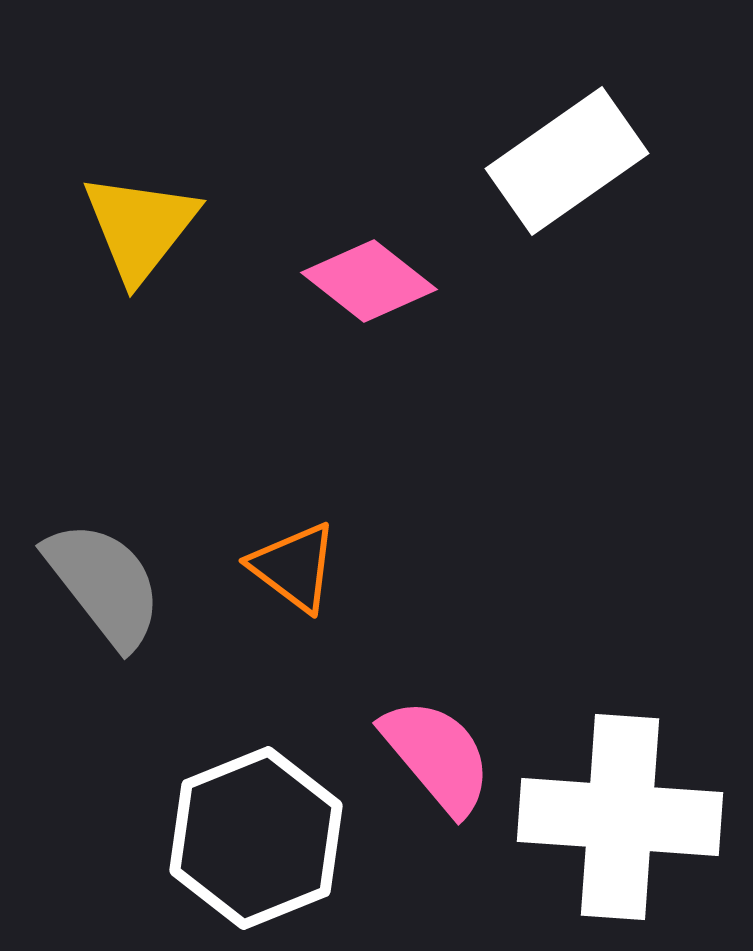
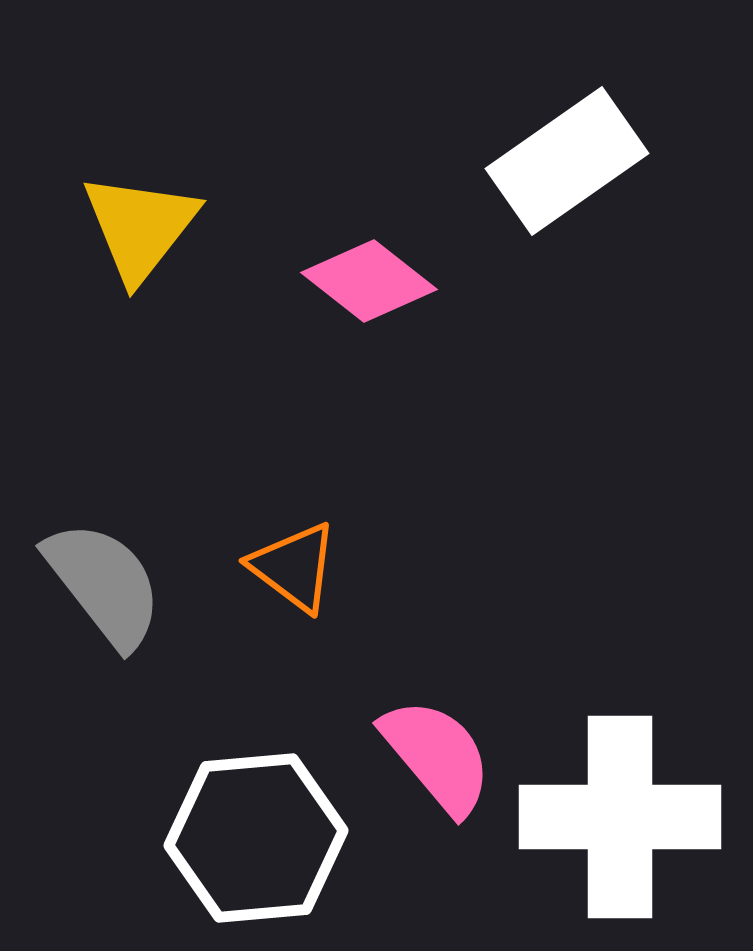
white cross: rotated 4 degrees counterclockwise
white hexagon: rotated 17 degrees clockwise
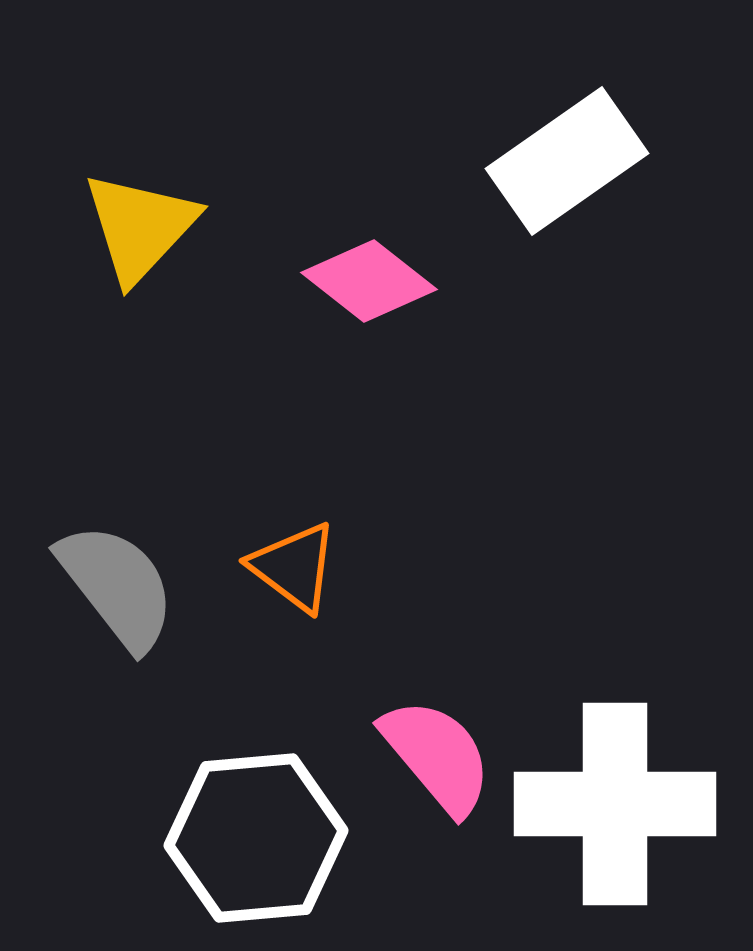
yellow triangle: rotated 5 degrees clockwise
gray semicircle: moved 13 px right, 2 px down
white cross: moved 5 px left, 13 px up
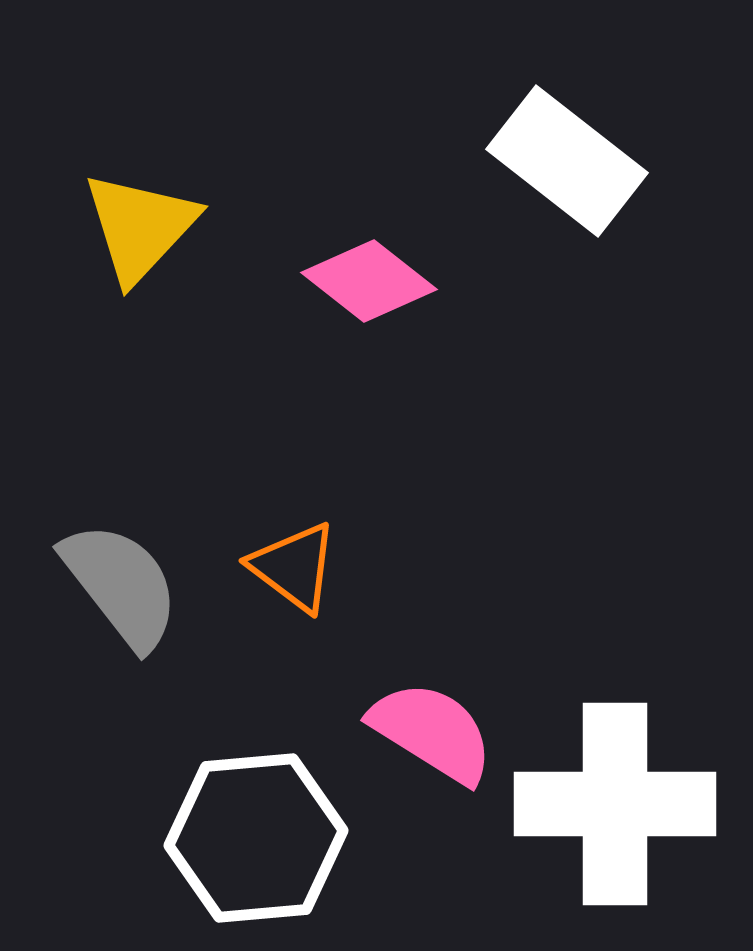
white rectangle: rotated 73 degrees clockwise
gray semicircle: moved 4 px right, 1 px up
pink semicircle: moved 5 px left, 24 px up; rotated 18 degrees counterclockwise
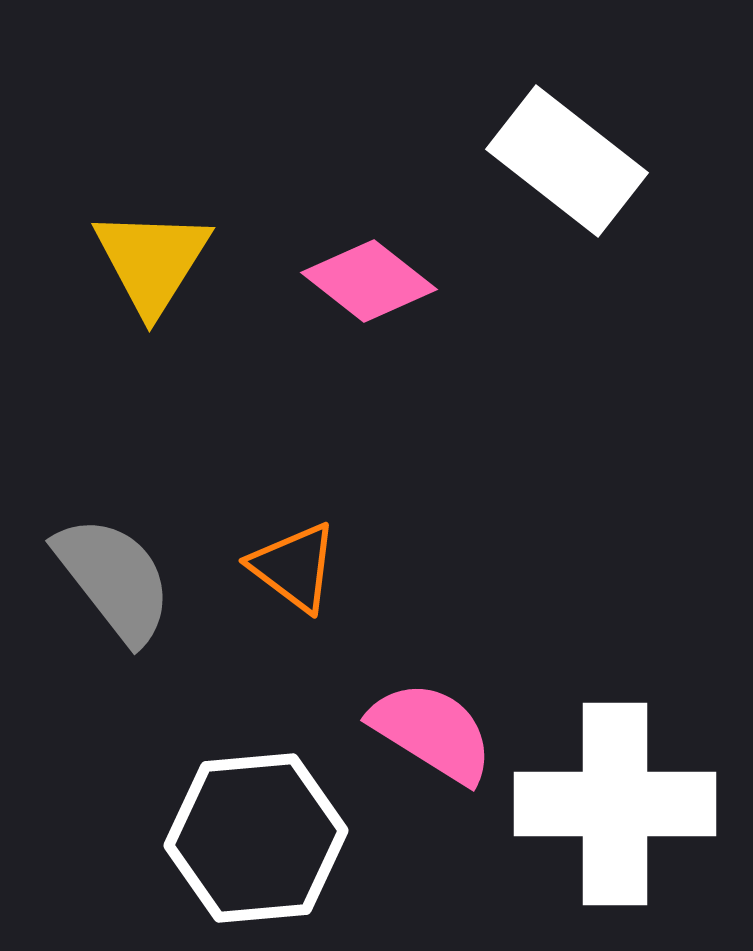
yellow triangle: moved 12 px right, 34 px down; rotated 11 degrees counterclockwise
gray semicircle: moved 7 px left, 6 px up
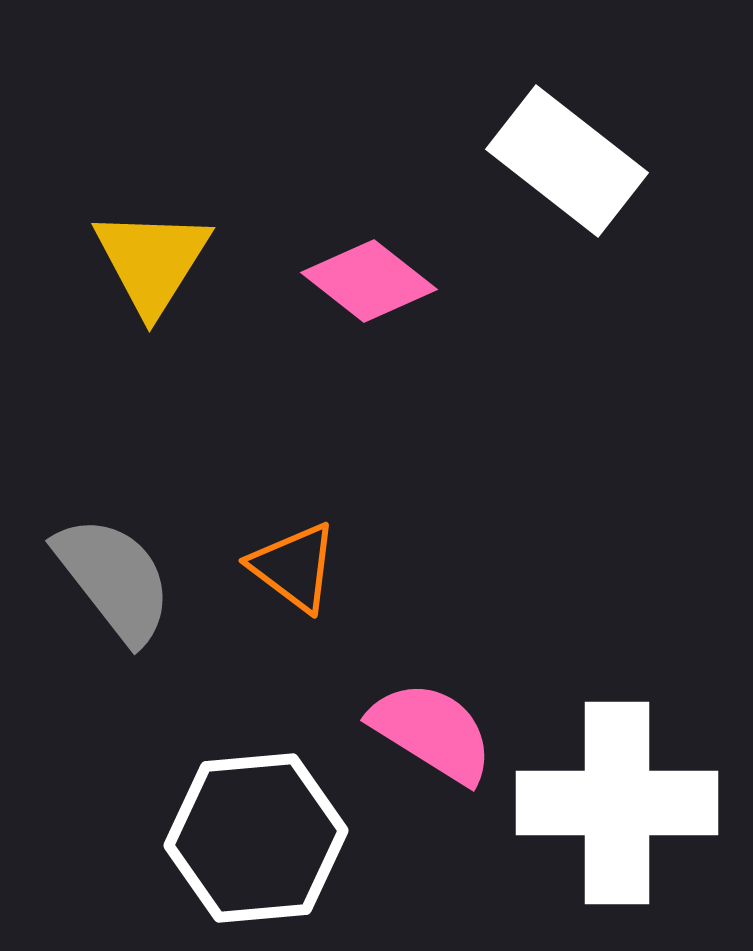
white cross: moved 2 px right, 1 px up
